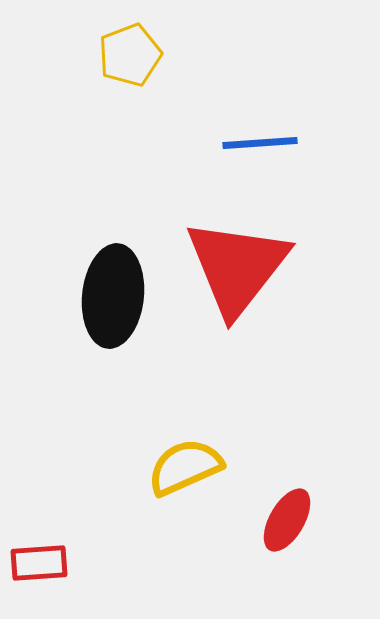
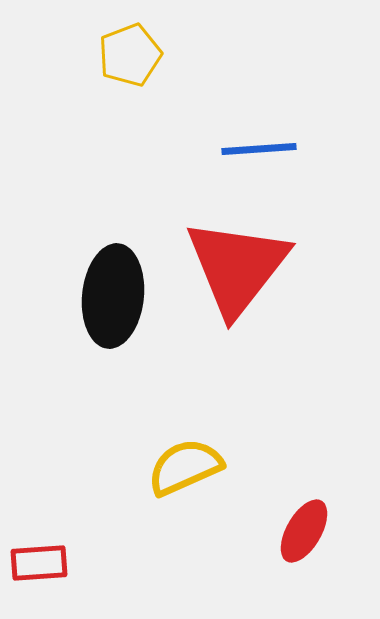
blue line: moved 1 px left, 6 px down
red ellipse: moved 17 px right, 11 px down
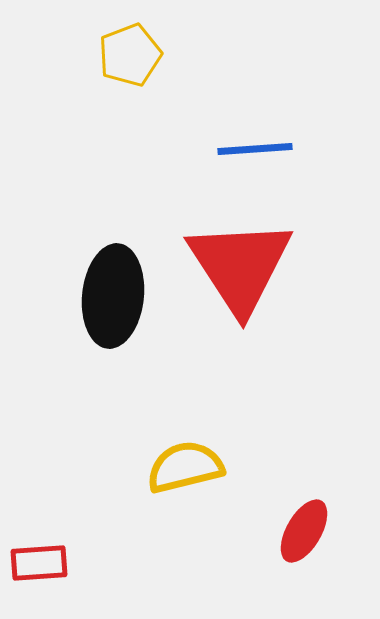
blue line: moved 4 px left
red triangle: moved 3 px right, 1 px up; rotated 11 degrees counterclockwise
yellow semicircle: rotated 10 degrees clockwise
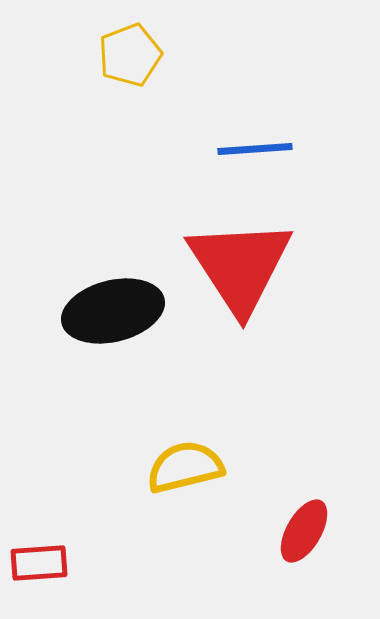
black ellipse: moved 15 px down; rotated 70 degrees clockwise
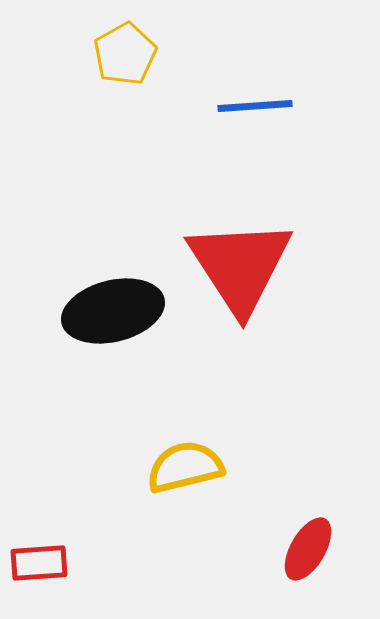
yellow pentagon: moved 5 px left, 1 px up; rotated 8 degrees counterclockwise
blue line: moved 43 px up
red ellipse: moved 4 px right, 18 px down
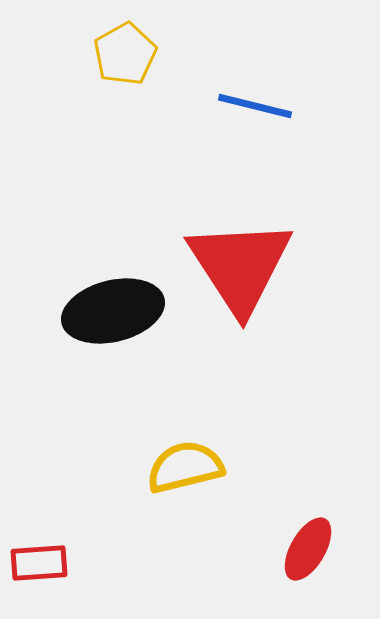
blue line: rotated 18 degrees clockwise
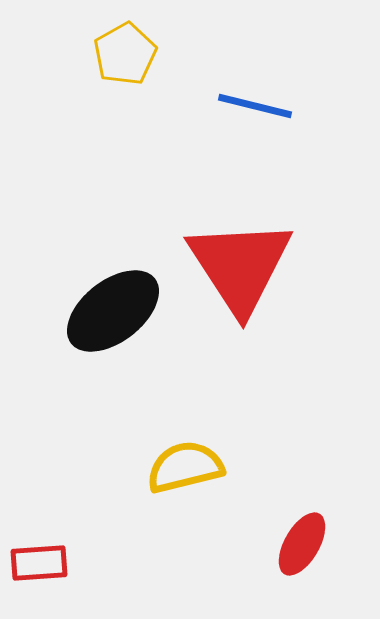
black ellipse: rotated 24 degrees counterclockwise
red ellipse: moved 6 px left, 5 px up
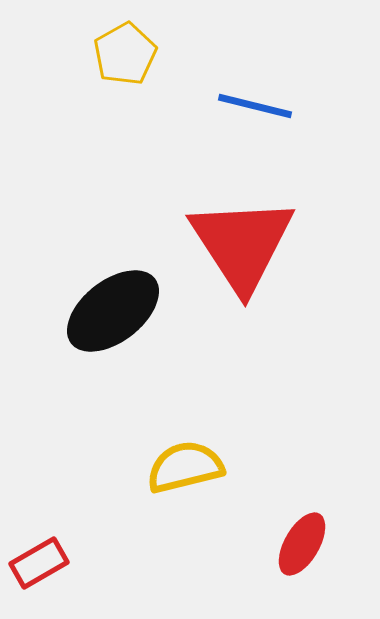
red triangle: moved 2 px right, 22 px up
red rectangle: rotated 26 degrees counterclockwise
